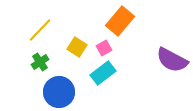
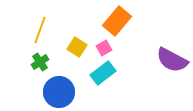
orange rectangle: moved 3 px left
yellow line: rotated 24 degrees counterclockwise
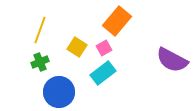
green cross: rotated 12 degrees clockwise
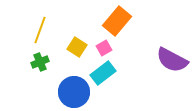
blue circle: moved 15 px right
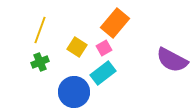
orange rectangle: moved 2 px left, 2 px down
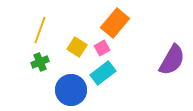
pink square: moved 2 px left
purple semicircle: rotated 88 degrees counterclockwise
blue circle: moved 3 px left, 2 px up
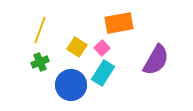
orange rectangle: moved 4 px right; rotated 40 degrees clockwise
pink square: rotated 14 degrees counterclockwise
purple semicircle: moved 16 px left
cyan rectangle: rotated 20 degrees counterclockwise
blue circle: moved 5 px up
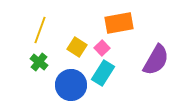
green cross: moved 1 px left; rotated 30 degrees counterclockwise
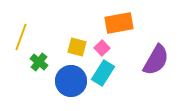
yellow line: moved 19 px left, 7 px down
yellow square: rotated 18 degrees counterclockwise
blue circle: moved 4 px up
